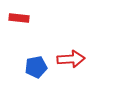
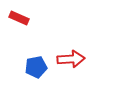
red rectangle: rotated 18 degrees clockwise
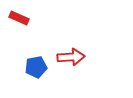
red arrow: moved 2 px up
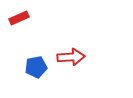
red rectangle: rotated 48 degrees counterclockwise
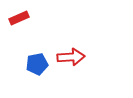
blue pentagon: moved 1 px right, 3 px up
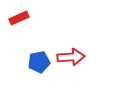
blue pentagon: moved 2 px right, 2 px up
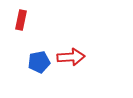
red rectangle: moved 2 px right, 2 px down; rotated 54 degrees counterclockwise
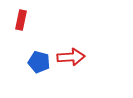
blue pentagon: rotated 25 degrees clockwise
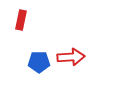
blue pentagon: rotated 15 degrees counterclockwise
